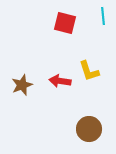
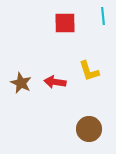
red square: rotated 15 degrees counterclockwise
red arrow: moved 5 px left, 1 px down
brown star: moved 1 px left, 2 px up; rotated 25 degrees counterclockwise
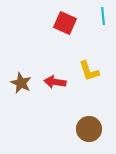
red square: rotated 25 degrees clockwise
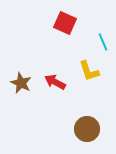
cyan line: moved 26 px down; rotated 18 degrees counterclockwise
red arrow: rotated 20 degrees clockwise
brown circle: moved 2 px left
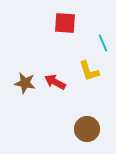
red square: rotated 20 degrees counterclockwise
cyan line: moved 1 px down
brown star: moved 4 px right; rotated 15 degrees counterclockwise
